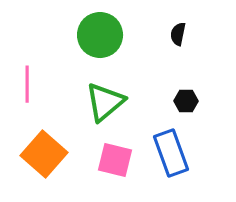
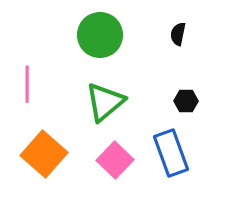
pink square: rotated 30 degrees clockwise
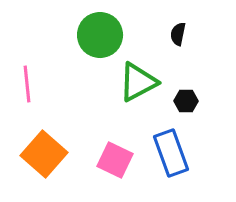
pink line: rotated 6 degrees counterclockwise
green triangle: moved 33 px right, 20 px up; rotated 12 degrees clockwise
pink square: rotated 18 degrees counterclockwise
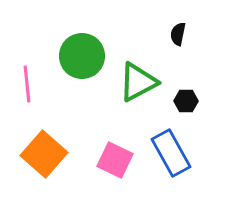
green circle: moved 18 px left, 21 px down
blue rectangle: rotated 9 degrees counterclockwise
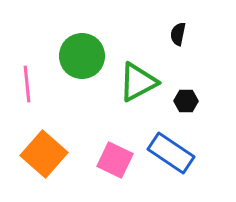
blue rectangle: rotated 27 degrees counterclockwise
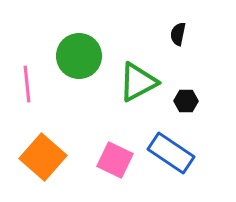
green circle: moved 3 px left
orange square: moved 1 px left, 3 px down
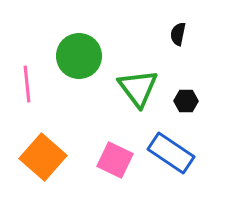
green triangle: moved 6 px down; rotated 39 degrees counterclockwise
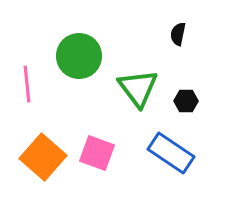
pink square: moved 18 px left, 7 px up; rotated 6 degrees counterclockwise
